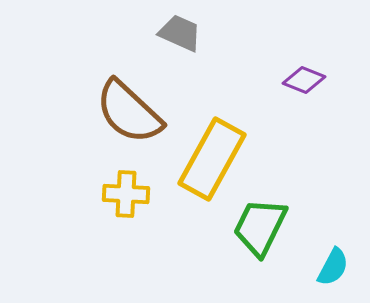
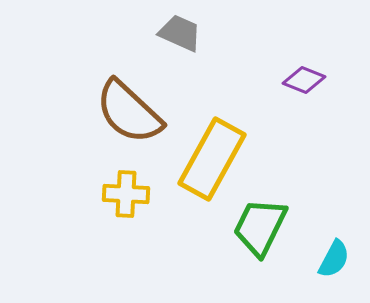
cyan semicircle: moved 1 px right, 8 px up
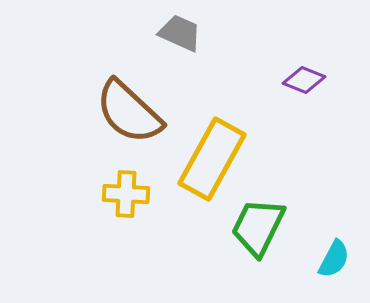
green trapezoid: moved 2 px left
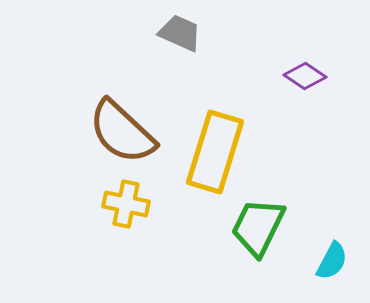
purple diamond: moved 1 px right, 4 px up; rotated 12 degrees clockwise
brown semicircle: moved 7 px left, 20 px down
yellow rectangle: moved 3 px right, 7 px up; rotated 12 degrees counterclockwise
yellow cross: moved 10 px down; rotated 9 degrees clockwise
cyan semicircle: moved 2 px left, 2 px down
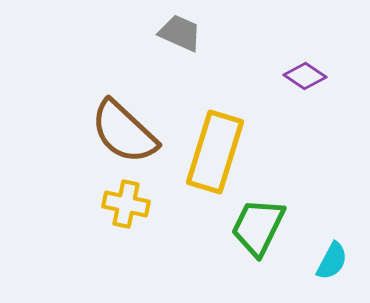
brown semicircle: moved 2 px right
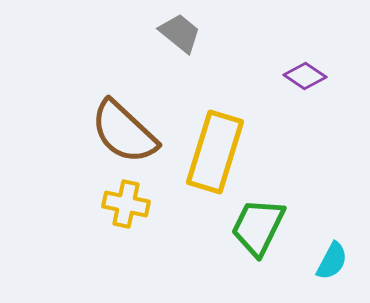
gray trapezoid: rotated 15 degrees clockwise
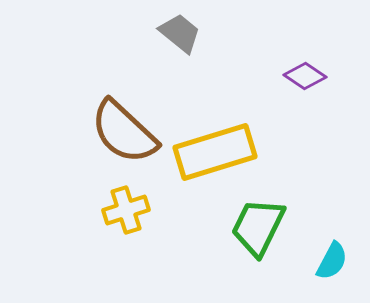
yellow rectangle: rotated 56 degrees clockwise
yellow cross: moved 6 px down; rotated 30 degrees counterclockwise
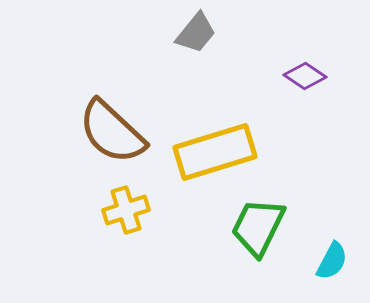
gray trapezoid: moved 16 px right; rotated 90 degrees clockwise
brown semicircle: moved 12 px left
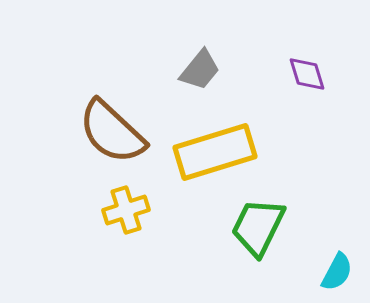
gray trapezoid: moved 4 px right, 37 px down
purple diamond: moved 2 px right, 2 px up; rotated 39 degrees clockwise
cyan semicircle: moved 5 px right, 11 px down
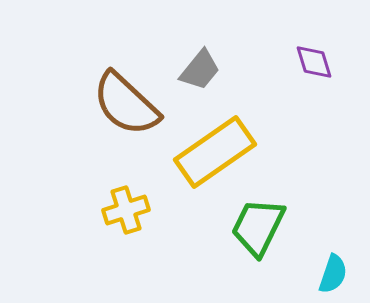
purple diamond: moved 7 px right, 12 px up
brown semicircle: moved 14 px right, 28 px up
yellow rectangle: rotated 18 degrees counterclockwise
cyan semicircle: moved 4 px left, 2 px down; rotated 9 degrees counterclockwise
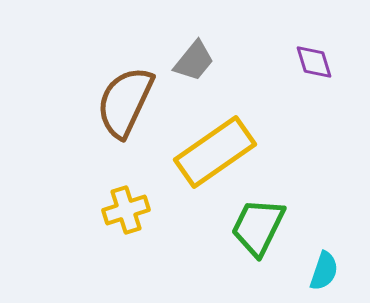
gray trapezoid: moved 6 px left, 9 px up
brown semicircle: moved 1 px left, 2 px up; rotated 72 degrees clockwise
cyan semicircle: moved 9 px left, 3 px up
